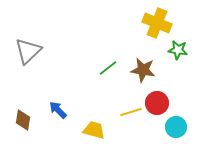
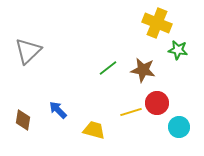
cyan circle: moved 3 px right
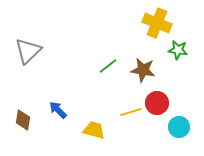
green line: moved 2 px up
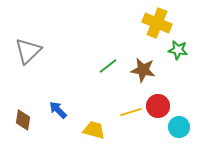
red circle: moved 1 px right, 3 px down
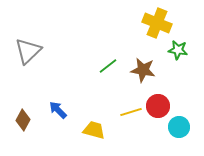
brown diamond: rotated 20 degrees clockwise
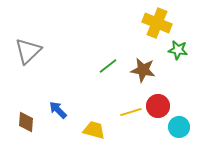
brown diamond: moved 3 px right, 2 px down; rotated 25 degrees counterclockwise
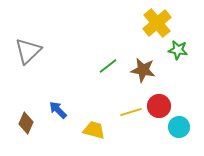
yellow cross: rotated 28 degrees clockwise
red circle: moved 1 px right
brown diamond: moved 1 px down; rotated 20 degrees clockwise
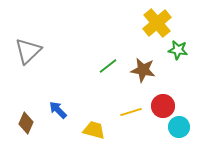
red circle: moved 4 px right
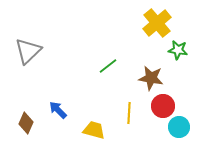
brown star: moved 8 px right, 8 px down
yellow line: moved 2 px left, 1 px down; rotated 70 degrees counterclockwise
